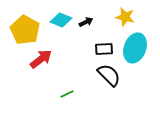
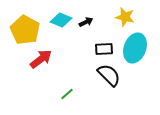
green line: rotated 16 degrees counterclockwise
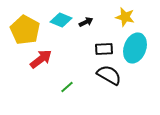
black semicircle: rotated 15 degrees counterclockwise
green line: moved 7 px up
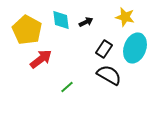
cyan diamond: rotated 60 degrees clockwise
yellow pentagon: moved 2 px right
black rectangle: rotated 54 degrees counterclockwise
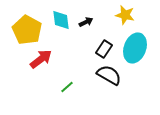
yellow star: moved 2 px up
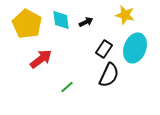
yellow pentagon: moved 6 px up
black semicircle: rotated 85 degrees clockwise
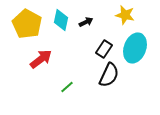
cyan diamond: rotated 20 degrees clockwise
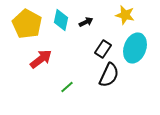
black rectangle: moved 1 px left
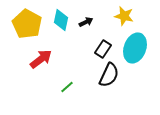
yellow star: moved 1 px left, 1 px down
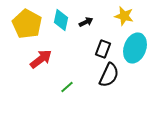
black rectangle: rotated 12 degrees counterclockwise
